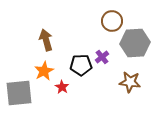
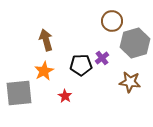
gray hexagon: rotated 12 degrees counterclockwise
purple cross: moved 1 px down
red star: moved 3 px right, 9 px down
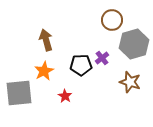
brown circle: moved 1 px up
gray hexagon: moved 1 px left, 1 px down
brown star: rotated 10 degrees clockwise
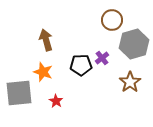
orange star: moved 1 px left, 1 px down; rotated 24 degrees counterclockwise
brown star: rotated 20 degrees clockwise
red star: moved 9 px left, 5 px down
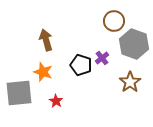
brown circle: moved 2 px right, 1 px down
gray hexagon: rotated 24 degrees counterclockwise
black pentagon: rotated 20 degrees clockwise
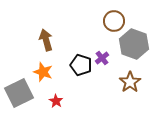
gray square: rotated 20 degrees counterclockwise
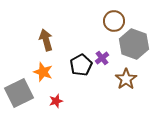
black pentagon: rotated 25 degrees clockwise
brown star: moved 4 px left, 3 px up
red star: rotated 24 degrees clockwise
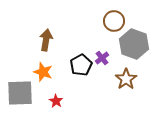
brown arrow: rotated 25 degrees clockwise
gray square: moved 1 px right; rotated 24 degrees clockwise
red star: rotated 24 degrees counterclockwise
